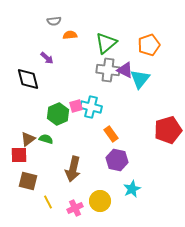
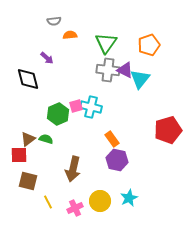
green triangle: rotated 15 degrees counterclockwise
orange rectangle: moved 1 px right, 5 px down
cyan star: moved 3 px left, 9 px down
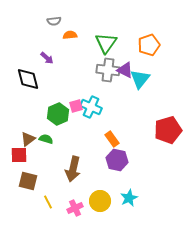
cyan cross: rotated 10 degrees clockwise
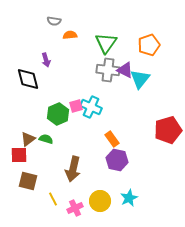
gray semicircle: rotated 16 degrees clockwise
purple arrow: moved 1 px left, 2 px down; rotated 32 degrees clockwise
yellow line: moved 5 px right, 3 px up
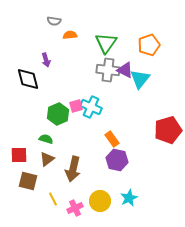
brown triangle: moved 19 px right, 20 px down
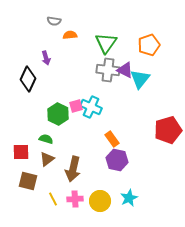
purple arrow: moved 2 px up
black diamond: rotated 40 degrees clockwise
green hexagon: rotated 10 degrees counterclockwise
red square: moved 2 px right, 3 px up
pink cross: moved 9 px up; rotated 21 degrees clockwise
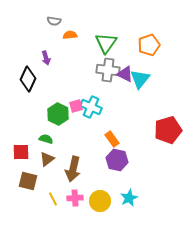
purple triangle: moved 4 px down
pink cross: moved 1 px up
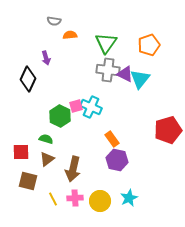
green hexagon: moved 2 px right, 2 px down
